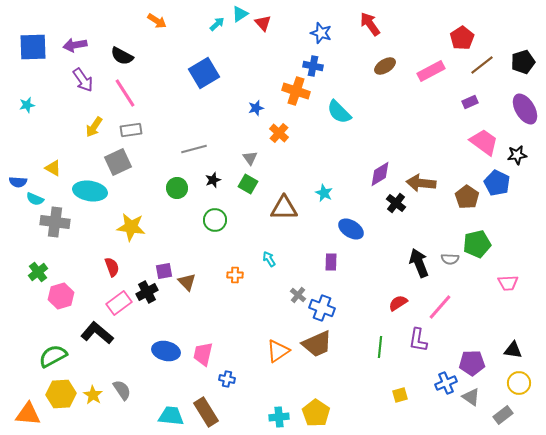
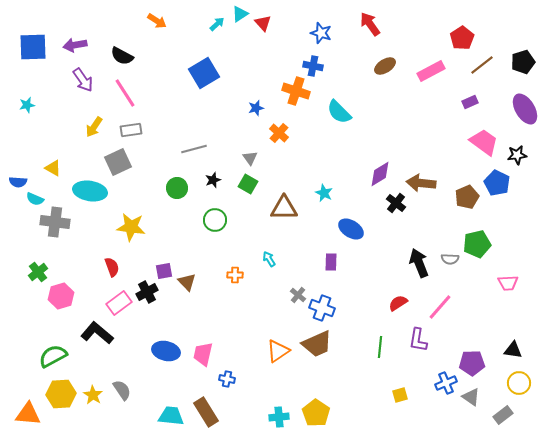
brown pentagon at (467, 197): rotated 15 degrees clockwise
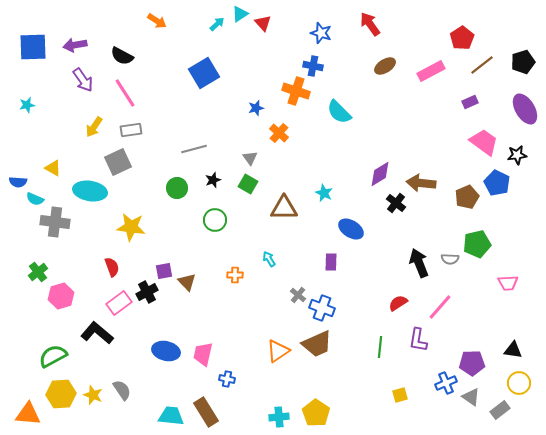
yellow star at (93, 395): rotated 12 degrees counterclockwise
gray rectangle at (503, 415): moved 3 px left, 5 px up
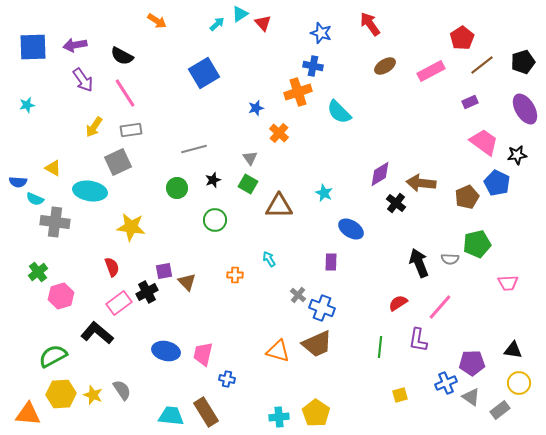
orange cross at (296, 91): moved 2 px right, 1 px down; rotated 36 degrees counterclockwise
brown triangle at (284, 208): moved 5 px left, 2 px up
orange triangle at (278, 351): rotated 50 degrees clockwise
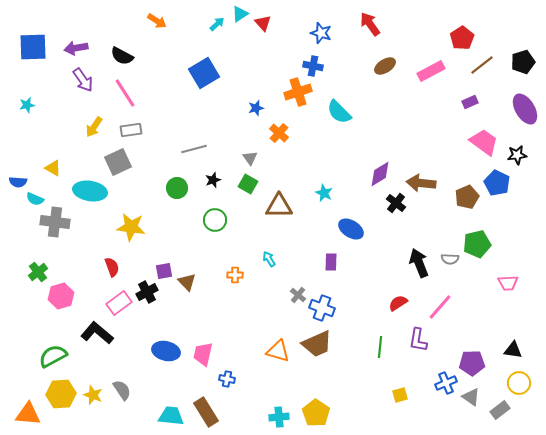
purple arrow at (75, 45): moved 1 px right, 3 px down
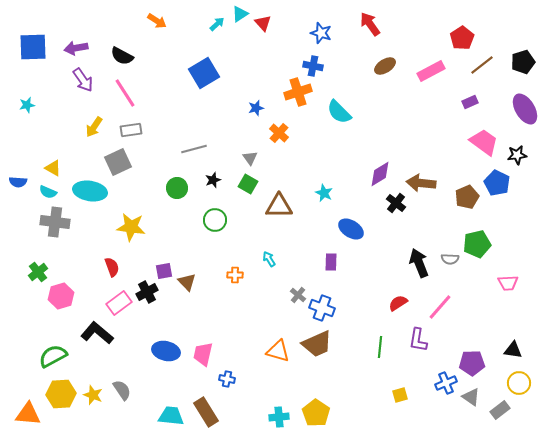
cyan semicircle at (35, 199): moved 13 px right, 7 px up
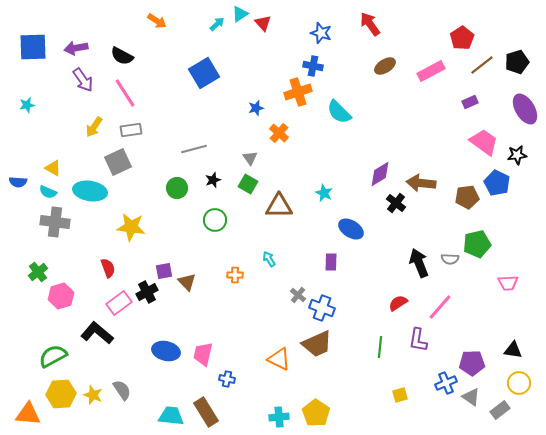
black pentagon at (523, 62): moved 6 px left
brown pentagon at (467, 197): rotated 15 degrees clockwise
red semicircle at (112, 267): moved 4 px left, 1 px down
orange triangle at (278, 351): moved 1 px right, 8 px down; rotated 10 degrees clockwise
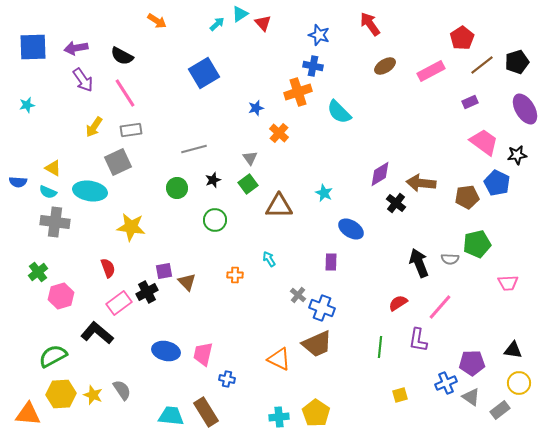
blue star at (321, 33): moved 2 px left, 2 px down
green square at (248, 184): rotated 24 degrees clockwise
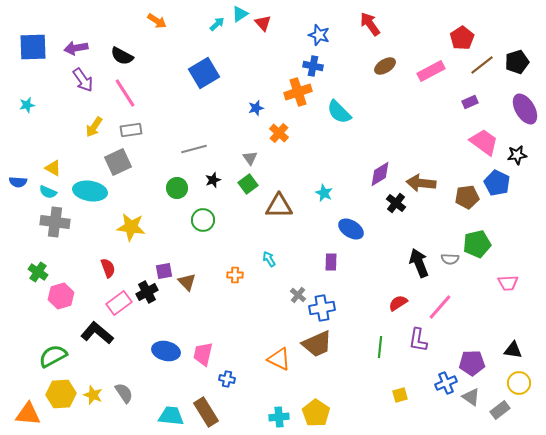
green circle at (215, 220): moved 12 px left
green cross at (38, 272): rotated 18 degrees counterclockwise
blue cross at (322, 308): rotated 30 degrees counterclockwise
gray semicircle at (122, 390): moved 2 px right, 3 px down
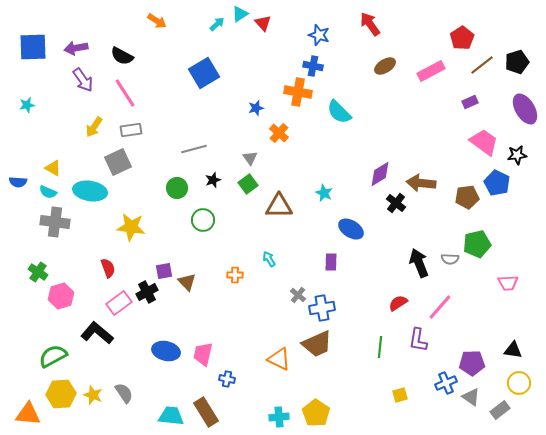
orange cross at (298, 92): rotated 28 degrees clockwise
